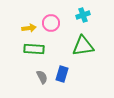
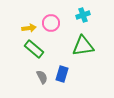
green rectangle: rotated 36 degrees clockwise
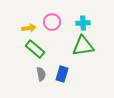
cyan cross: moved 8 px down; rotated 16 degrees clockwise
pink circle: moved 1 px right, 1 px up
green rectangle: moved 1 px right
gray semicircle: moved 1 px left, 3 px up; rotated 16 degrees clockwise
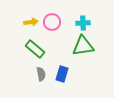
yellow arrow: moved 2 px right, 6 px up
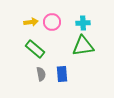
blue rectangle: rotated 21 degrees counterclockwise
